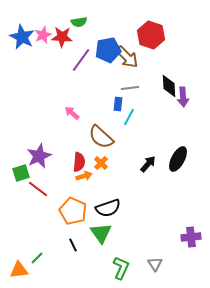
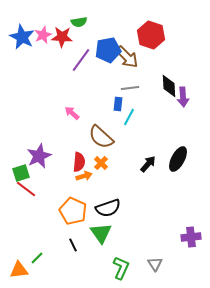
red line: moved 12 px left
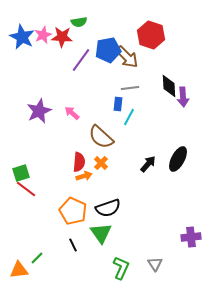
purple star: moved 45 px up
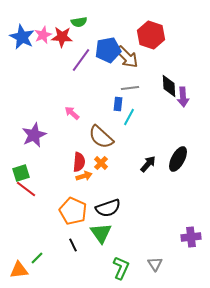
purple star: moved 5 px left, 24 px down
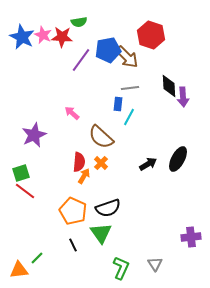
pink star: rotated 24 degrees counterclockwise
black arrow: rotated 18 degrees clockwise
orange arrow: rotated 42 degrees counterclockwise
red line: moved 1 px left, 2 px down
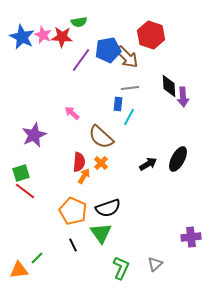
gray triangle: rotated 21 degrees clockwise
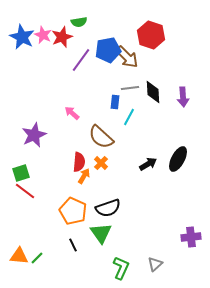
red star: rotated 25 degrees counterclockwise
black diamond: moved 16 px left, 6 px down
blue rectangle: moved 3 px left, 2 px up
orange triangle: moved 14 px up; rotated 12 degrees clockwise
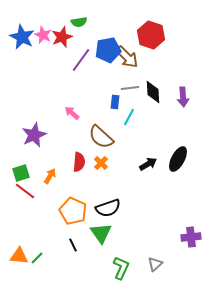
orange arrow: moved 34 px left
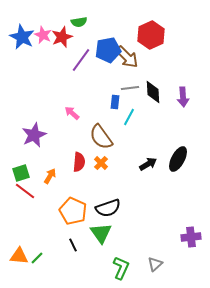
red hexagon: rotated 16 degrees clockwise
brown semicircle: rotated 12 degrees clockwise
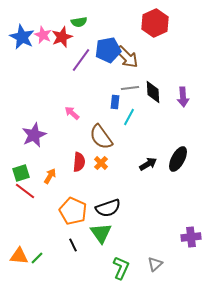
red hexagon: moved 4 px right, 12 px up
